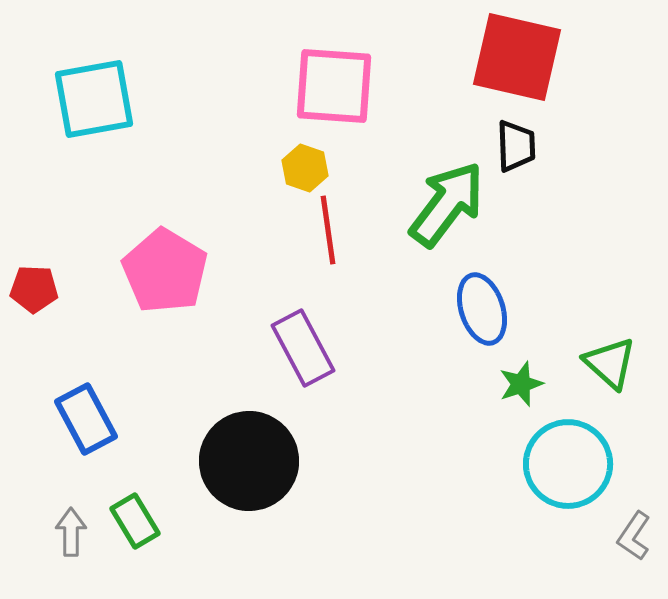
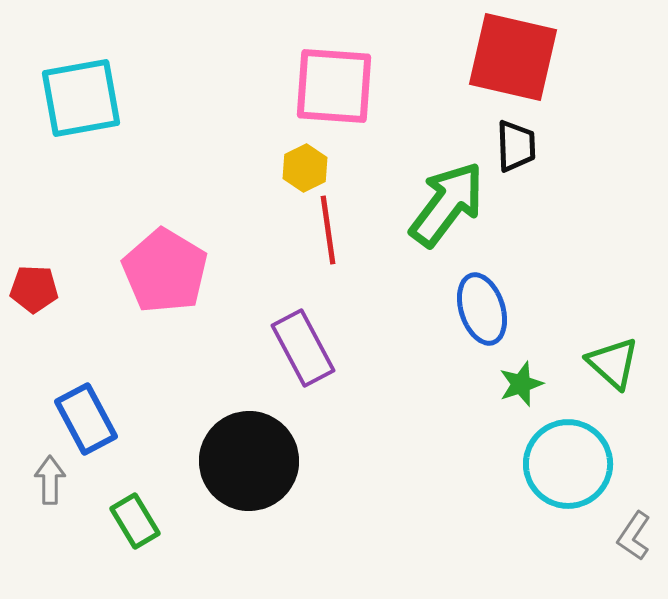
red square: moved 4 px left
cyan square: moved 13 px left, 1 px up
yellow hexagon: rotated 15 degrees clockwise
green triangle: moved 3 px right
gray arrow: moved 21 px left, 52 px up
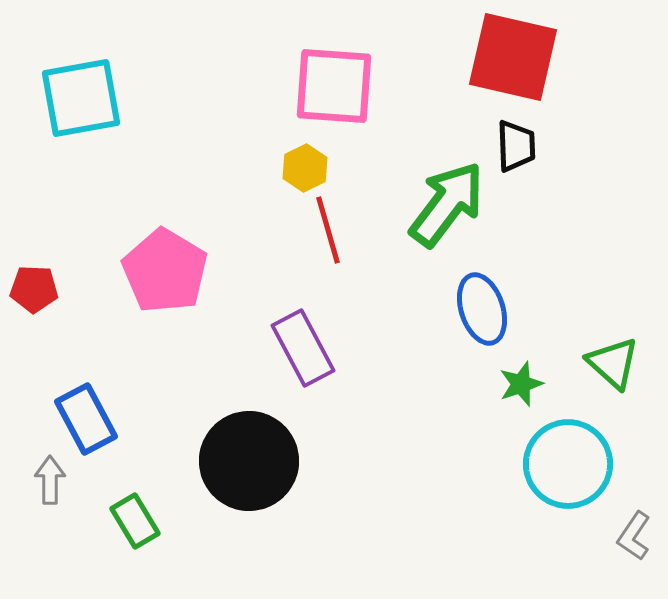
red line: rotated 8 degrees counterclockwise
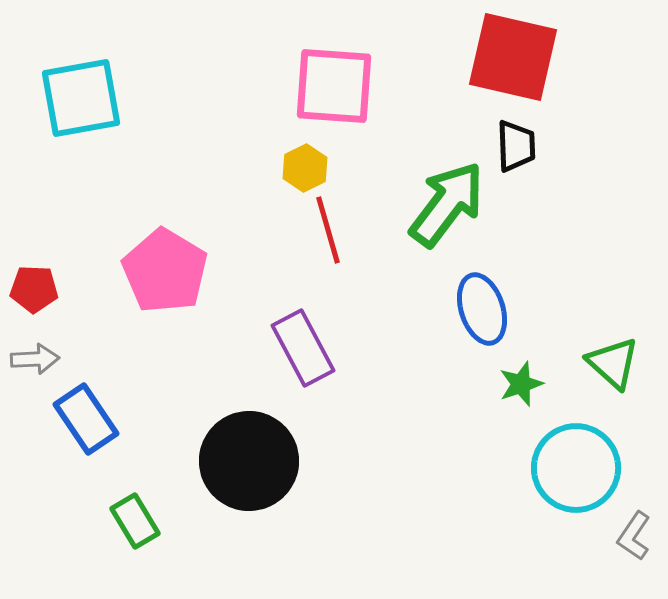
blue rectangle: rotated 6 degrees counterclockwise
cyan circle: moved 8 px right, 4 px down
gray arrow: moved 15 px left, 121 px up; rotated 87 degrees clockwise
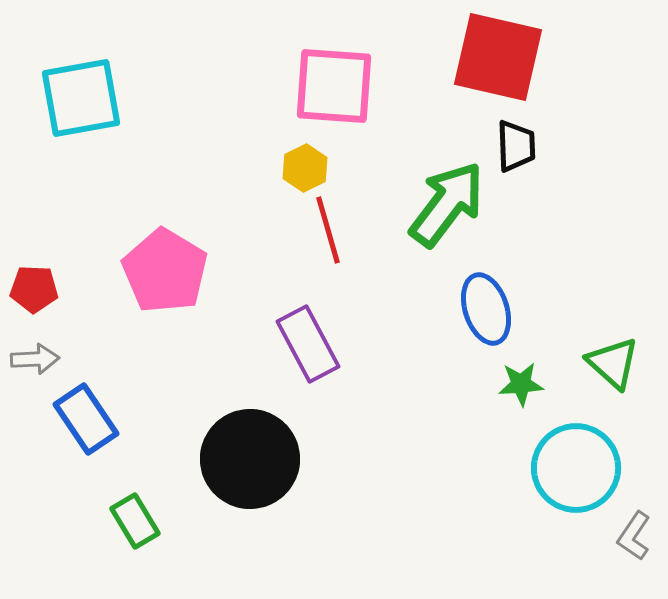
red square: moved 15 px left
blue ellipse: moved 4 px right
purple rectangle: moved 5 px right, 4 px up
green star: rotated 15 degrees clockwise
black circle: moved 1 px right, 2 px up
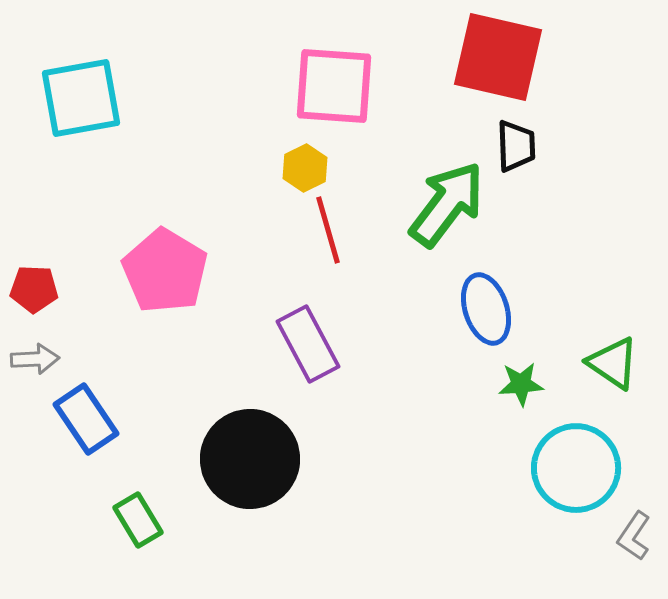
green triangle: rotated 8 degrees counterclockwise
green rectangle: moved 3 px right, 1 px up
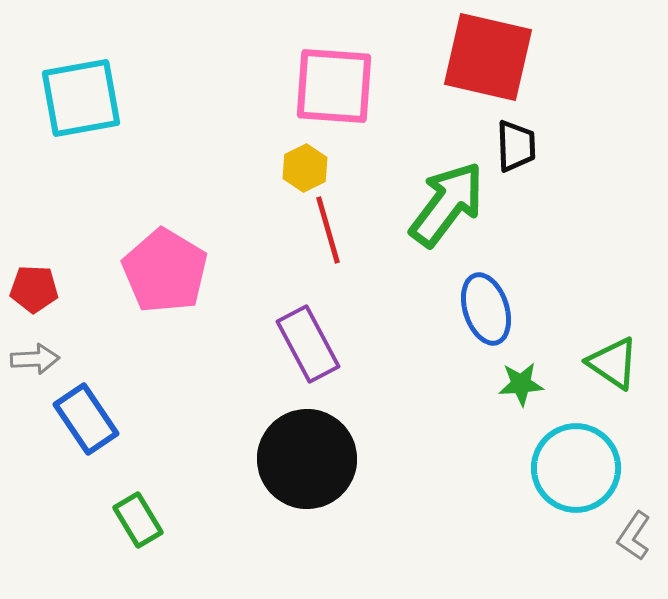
red square: moved 10 px left
black circle: moved 57 px right
